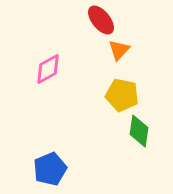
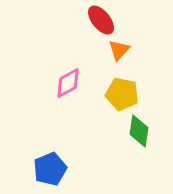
pink diamond: moved 20 px right, 14 px down
yellow pentagon: moved 1 px up
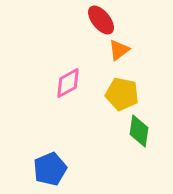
orange triangle: rotated 10 degrees clockwise
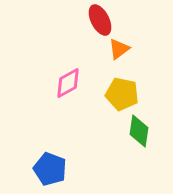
red ellipse: moved 1 px left; rotated 12 degrees clockwise
orange triangle: moved 1 px up
blue pentagon: rotated 28 degrees counterclockwise
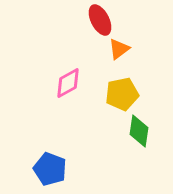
yellow pentagon: rotated 24 degrees counterclockwise
